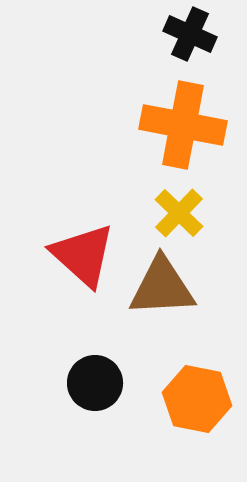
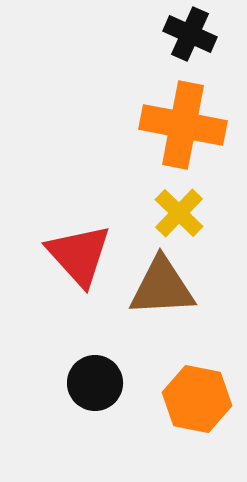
red triangle: moved 4 px left; rotated 6 degrees clockwise
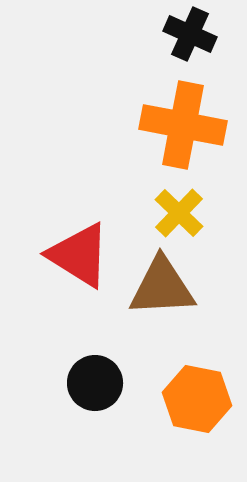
red triangle: rotated 16 degrees counterclockwise
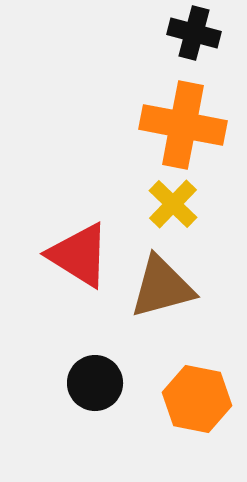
black cross: moved 4 px right, 1 px up; rotated 9 degrees counterclockwise
yellow cross: moved 6 px left, 9 px up
brown triangle: rotated 12 degrees counterclockwise
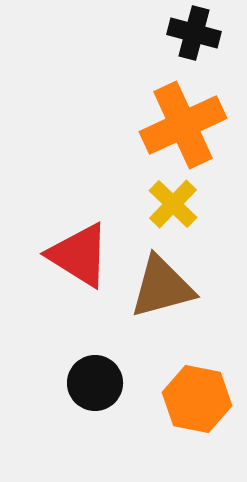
orange cross: rotated 36 degrees counterclockwise
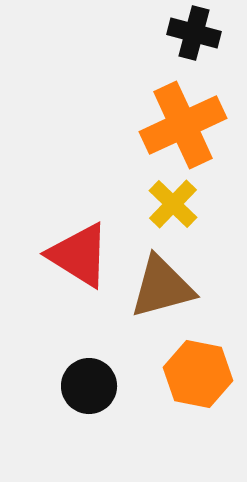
black circle: moved 6 px left, 3 px down
orange hexagon: moved 1 px right, 25 px up
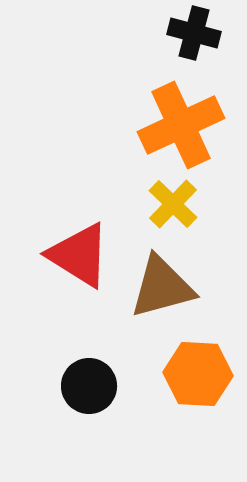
orange cross: moved 2 px left
orange hexagon: rotated 8 degrees counterclockwise
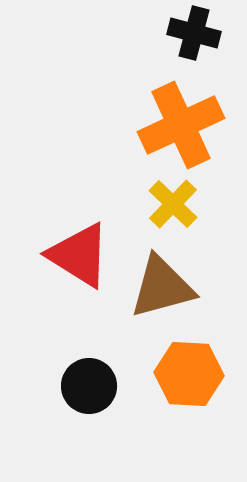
orange hexagon: moved 9 px left
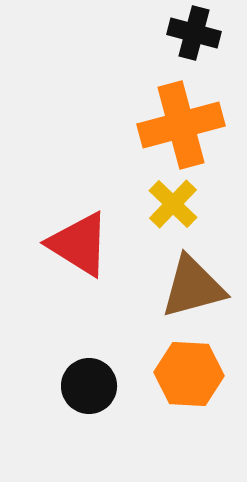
orange cross: rotated 10 degrees clockwise
red triangle: moved 11 px up
brown triangle: moved 31 px right
